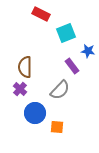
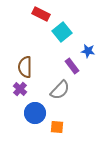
cyan square: moved 4 px left, 1 px up; rotated 18 degrees counterclockwise
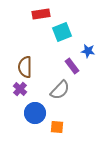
red rectangle: rotated 36 degrees counterclockwise
cyan square: rotated 18 degrees clockwise
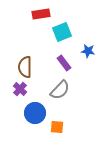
purple rectangle: moved 8 px left, 3 px up
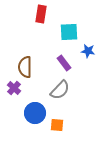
red rectangle: rotated 72 degrees counterclockwise
cyan square: moved 7 px right; rotated 18 degrees clockwise
purple cross: moved 6 px left, 1 px up
orange square: moved 2 px up
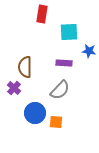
red rectangle: moved 1 px right
blue star: moved 1 px right
purple rectangle: rotated 49 degrees counterclockwise
orange square: moved 1 px left, 3 px up
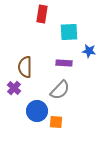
blue circle: moved 2 px right, 2 px up
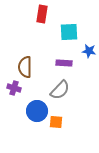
purple cross: rotated 24 degrees counterclockwise
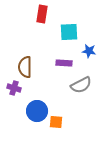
gray semicircle: moved 21 px right, 5 px up; rotated 20 degrees clockwise
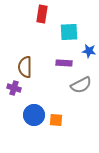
blue circle: moved 3 px left, 4 px down
orange square: moved 2 px up
